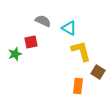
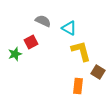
red square: rotated 16 degrees counterclockwise
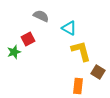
gray semicircle: moved 2 px left, 5 px up
red square: moved 3 px left, 3 px up
green star: moved 1 px left, 2 px up
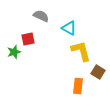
red square: rotated 16 degrees clockwise
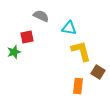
cyan triangle: rotated 21 degrees counterclockwise
red square: moved 1 px left, 2 px up
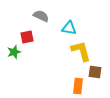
brown square: moved 3 px left; rotated 24 degrees counterclockwise
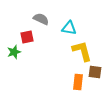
gray semicircle: moved 3 px down
yellow L-shape: moved 1 px right
orange rectangle: moved 4 px up
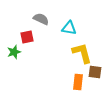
yellow L-shape: moved 2 px down
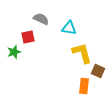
red square: moved 1 px right
brown square: moved 3 px right, 1 px up; rotated 16 degrees clockwise
orange rectangle: moved 6 px right, 4 px down
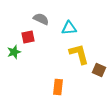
cyan triangle: rotated 14 degrees counterclockwise
yellow L-shape: moved 3 px left, 1 px down
brown square: moved 1 px right, 1 px up
orange rectangle: moved 26 px left, 1 px down
